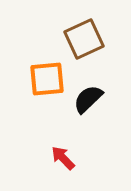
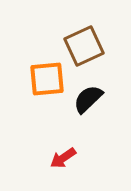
brown square: moved 7 px down
red arrow: rotated 80 degrees counterclockwise
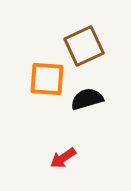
orange square: rotated 9 degrees clockwise
black semicircle: moved 1 px left; rotated 28 degrees clockwise
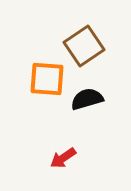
brown square: rotated 9 degrees counterclockwise
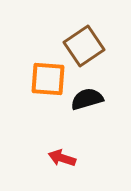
orange square: moved 1 px right
red arrow: moved 1 px left; rotated 52 degrees clockwise
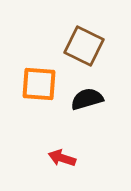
brown square: rotated 30 degrees counterclockwise
orange square: moved 9 px left, 5 px down
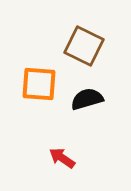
red arrow: rotated 16 degrees clockwise
